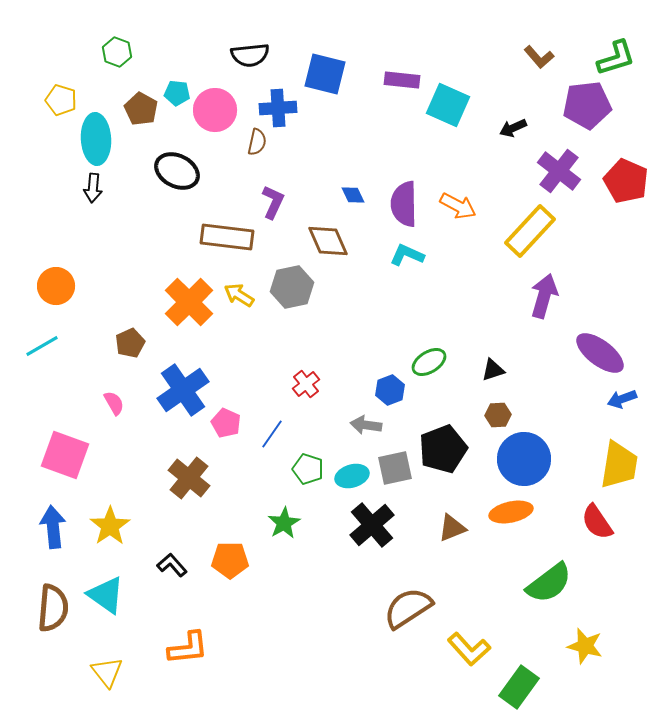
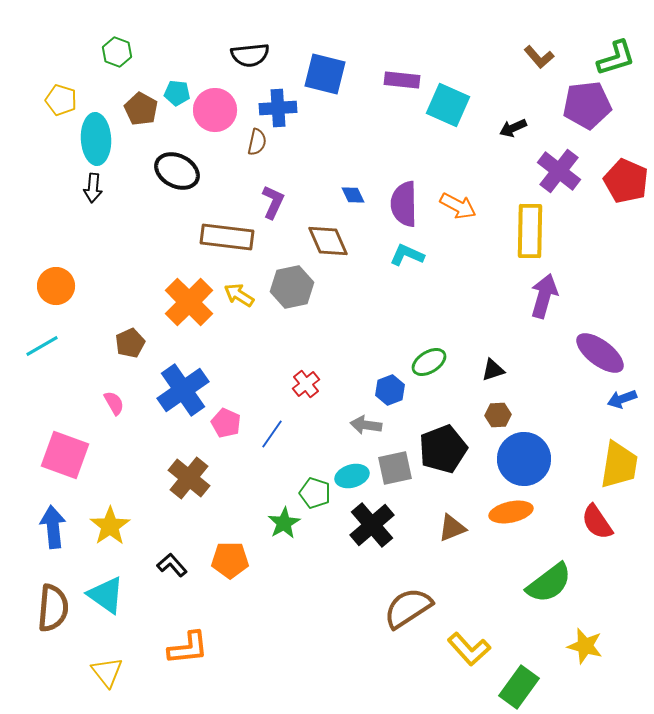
yellow rectangle at (530, 231): rotated 42 degrees counterclockwise
green pentagon at (308, 469): moved 7 px right, 24 px down
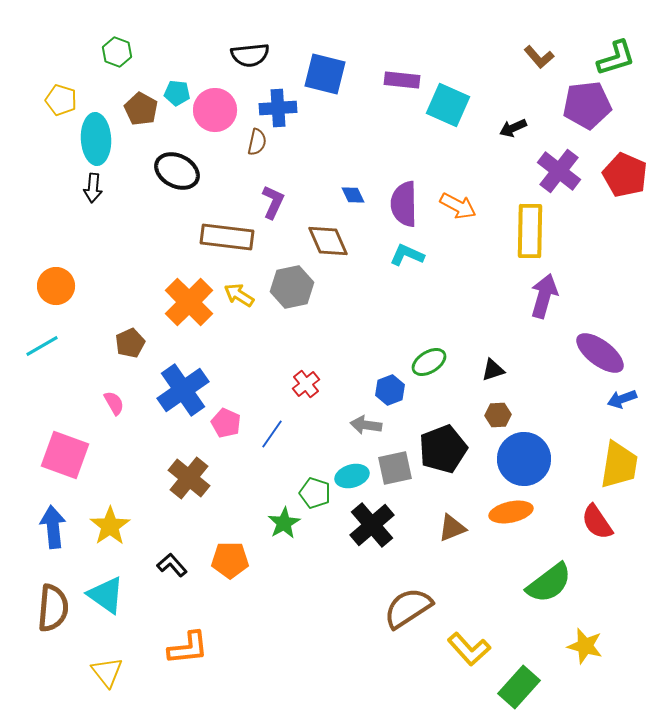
red pentagon at (626, 181): moved 1 px left, 6 px up
green rectangle at (519, 687): rotated 6 degrees clockwise
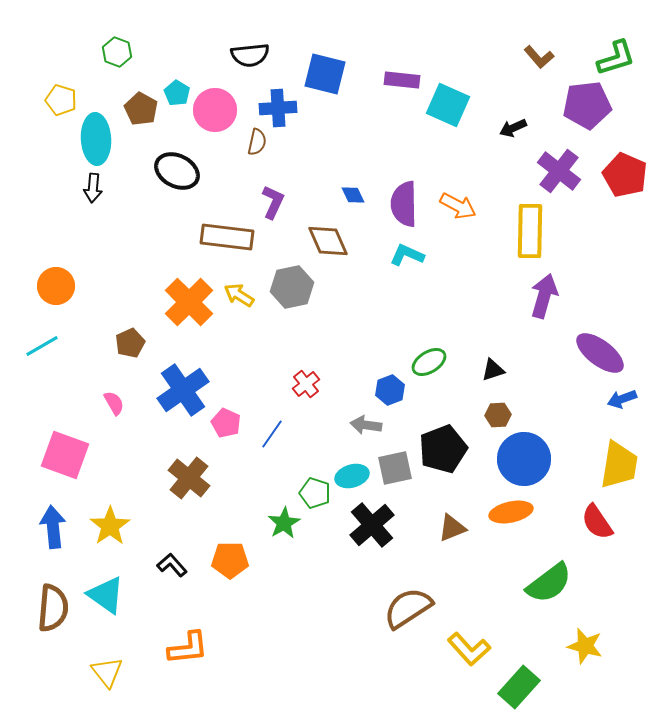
cyan pentagon at (177, 93): rotated 25 degrees clockwise
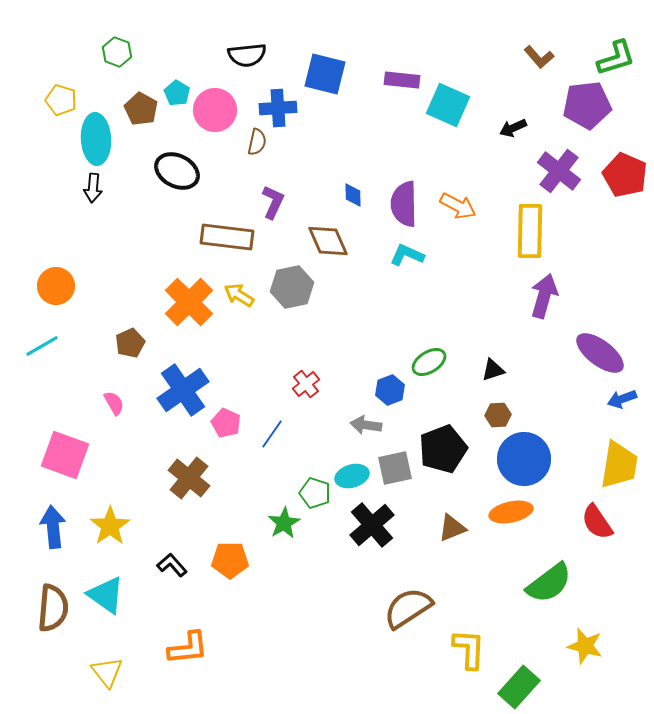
black semicircle at (250, 55): moved 3 px left
blue diamond at (353, 195): rotated 25 degrees clockwise
yellow L-shape at (469, 649): rotated 135 degrees counterclockwise
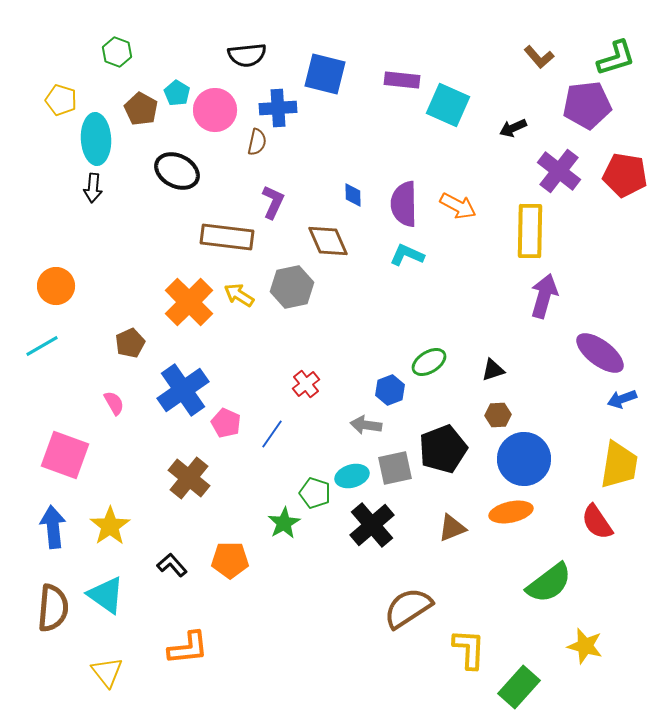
red pentagon at (625, 175): rotated 15 degrees counterclockwise
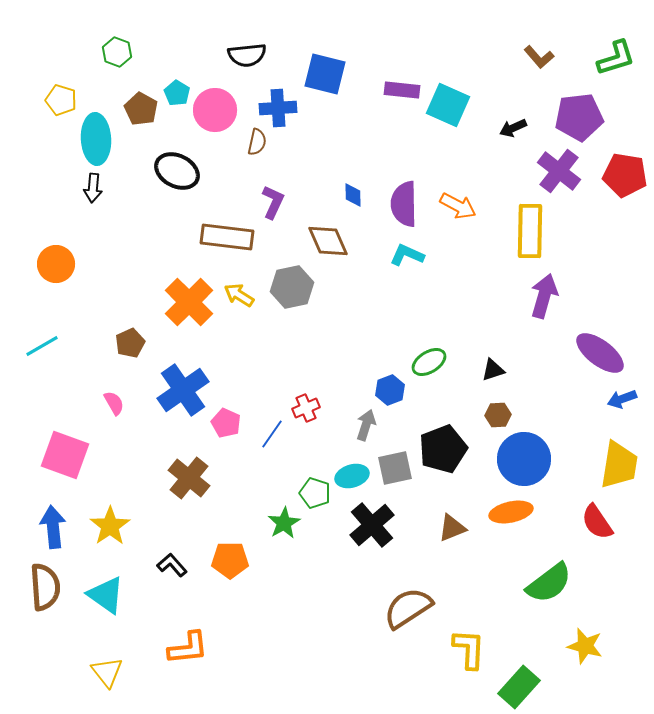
purple rectangle at (402, 80): moved 10 px down
purple pentagon at (587, 105): moved 8 px left, 12 px down
orange circle at (56, 286): moved 22 px up
red cross at (306, 384): moved 24 px down; rotated 16 degrees clockwise
gray arrow at (366, 425): rotated 100 degrees clockwise
brown semicircle at (53, 608): moved 8 px left, 21 px up; rotated 9 degrees counterclockwise
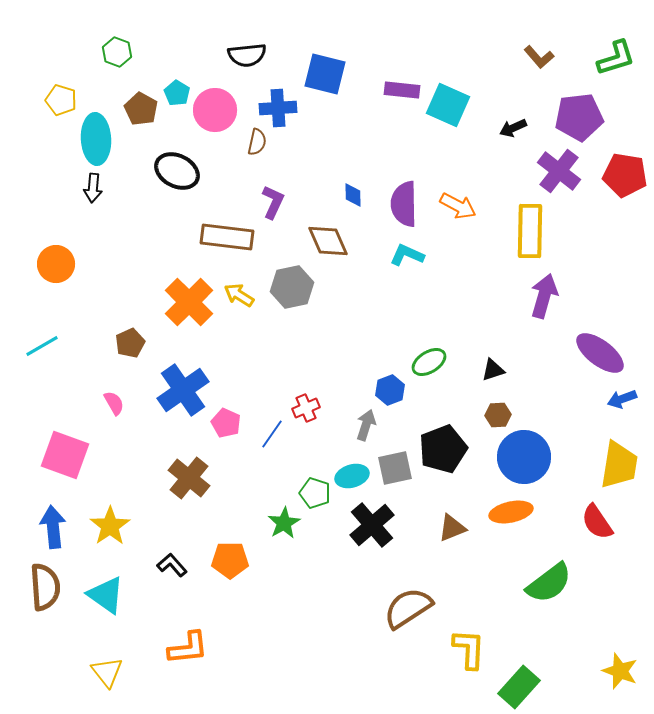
blue circle at (524, 459): moved 2 px up
yellow star at (585, 646): moved 35 px right, 25 px down; rotated 6 degrees clockwise
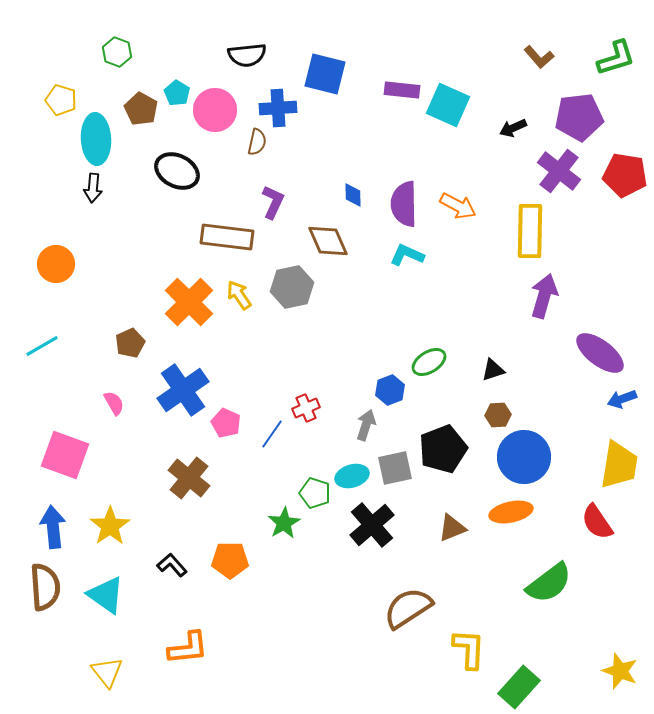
yellow arrow at (239, 295): rotated 24 degrees clockwise
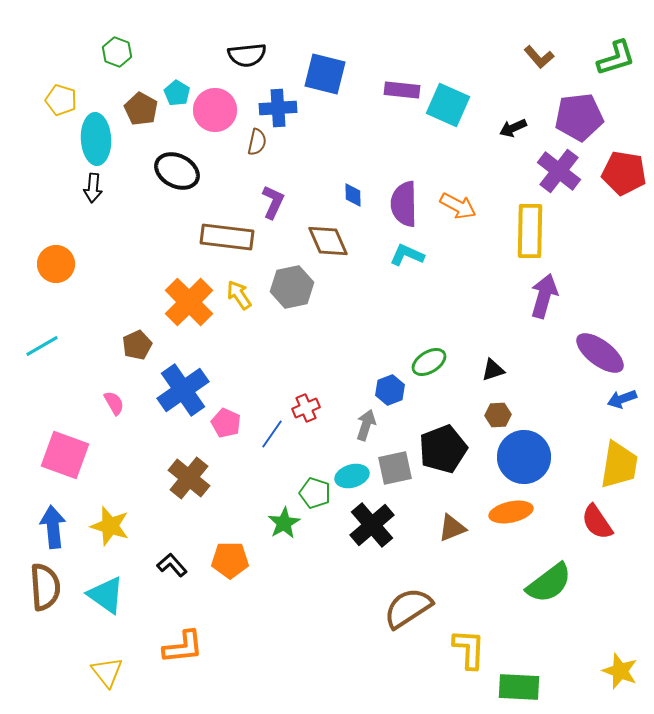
red pentagon at (625, 175): moved 1 px left, 2 px up
brown pentagon at (130, 343): moved 7 px right, 2 px down
yellow star at (110, 526): rotated 21 degrees counterclockwise
orange L-shape at (188, 648): moved 5 px left, 1 px up
green rectangle at (519, 687): rotated 51 degrees clockwise
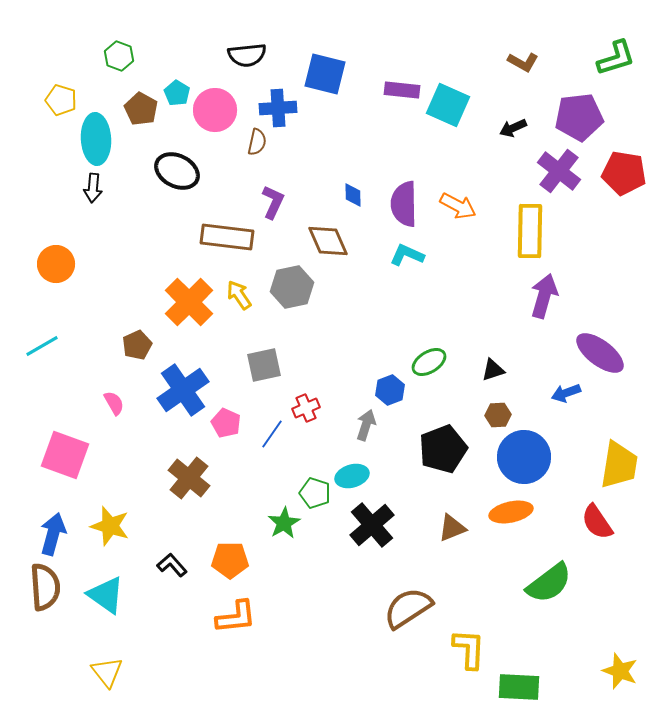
green hexagon at (117, 52): moved 2 px right, 4 px down
brown L-shape at (539, 57): moved 16 px left, 5 px down; rotated 20 degrees counterclockwise
blue arrow at (622, 399): moved 56 px left, 6 px up
gray square at (395, 468): moved 131 px left, 103 px up
blue arrow at (53, 527): moved 7 px down; rotated 21 degrees clockwise
orange L-shape at (183, 647): moved 53 px right, 30 px up
